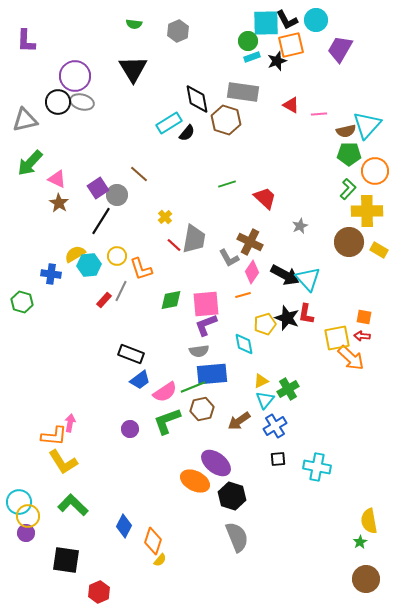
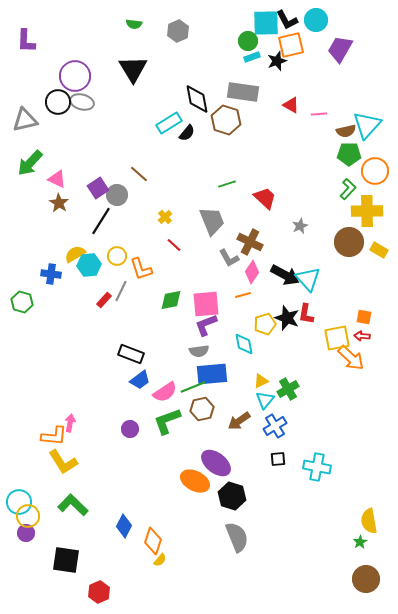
gray trapezoid at (194, 239): moved 18 px right, 18 px up; rotated 32 degrees counterclockwise
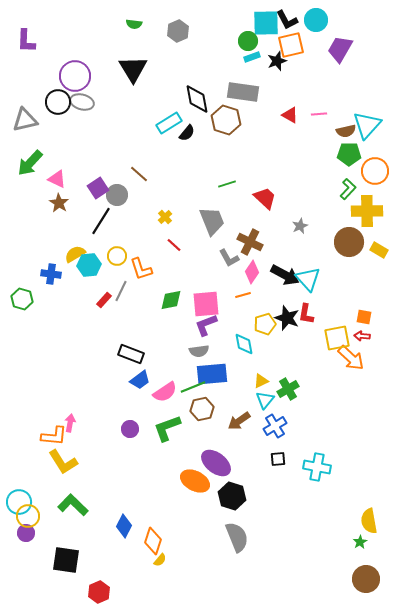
red triangle at (291, 105): moved 1 px left, 10 px down
green hexagon at (22, 302): moved 3 px up
green L-shape at (167, 421): moved 7 px down
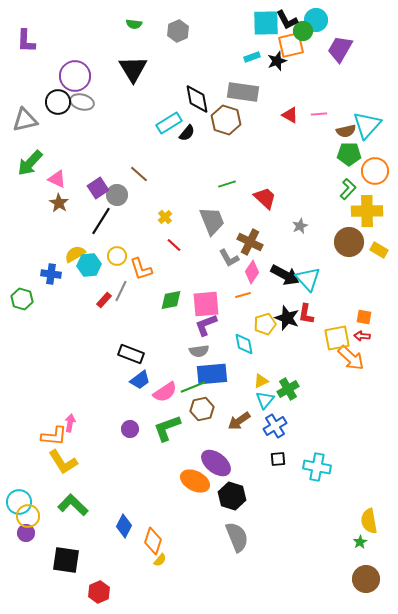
green circle at (248, 41): moved 55 px right, 10 px up
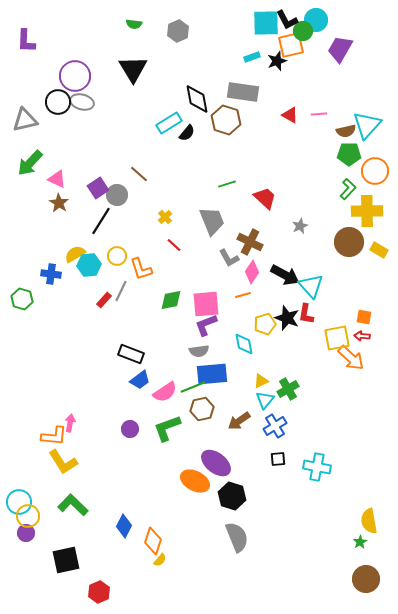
cyan triangle at (308, 279): moved 3 px right, 7 px down
black square at (66, 560): rotated 20 degrees counterclockwise
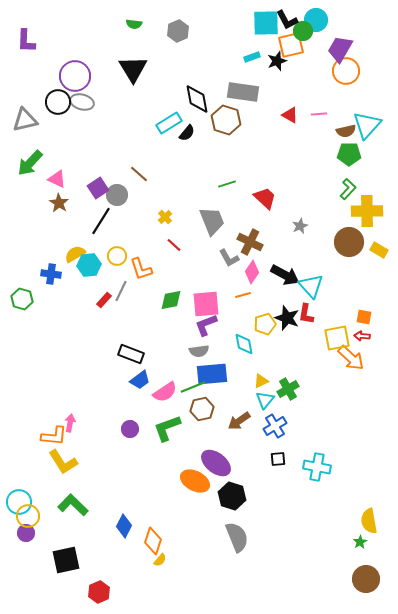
orange circle at (375, 171): moved 29 px left, 100 px up
